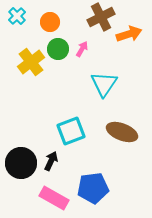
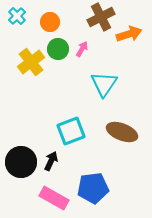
black circle: moved 1 px up
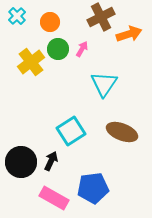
cyan square: rotated 12 degrees counterclockwise
